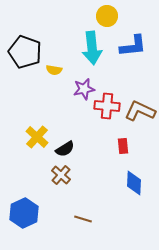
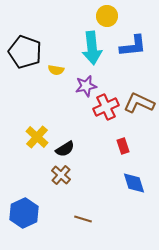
yellow semicircle: moved 2 px right
purple star: moved 2 px right, 3 px up
red cross: moved 1 px left, 1 px down; rotated 30 degrees counterclockwise
brown L-shape: moved 1 px left, 8 px up
red rectangle: rotated 14 degrees counterclockwise
blue diamond: rotated 20 degrees counterclockwise
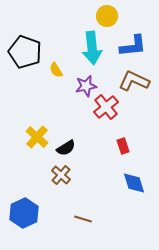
yellow semicircle: rotated 49 degrees clockwise
brown L-shape: moved 5 px left, 22 px up
red cross: rotated 15 degrees counterclockwise
black semicircle: moved 1 px right, 1 px up
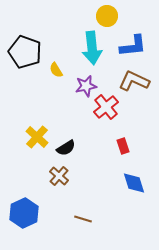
brown cross: moved 2 px left, 1 px down
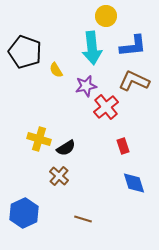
yellow circle: moved 1 px left
yellow cross: moved 2 px right, 2 px down; rotated 25 degrees counterclockwise
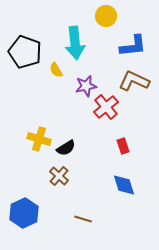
cyan arrow: moved 17 px left, 5 px up
blue diamond: moved 10 px left, 2 px down
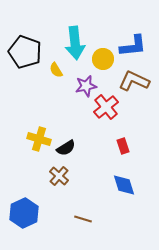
yellow circle: moved 3 px left, 43 px down
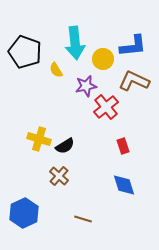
black semicircle: moved 1 px left, 2 px up
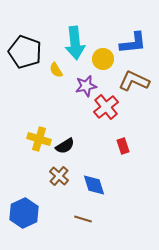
blue L-shape: moved 3 px up
blue diamond: moved 30 px left
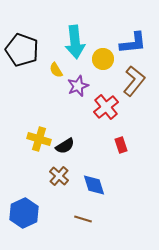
cyan arrow: moved 1 px up
black pentagon: moved 3 px left, 2 px up
brown L-shape: rotated 104 degrees clockwise
purple star: moved 8 px left; rotated 10 degrees counterclockwise
red rectangle: moved 2 px left, 1 px up
